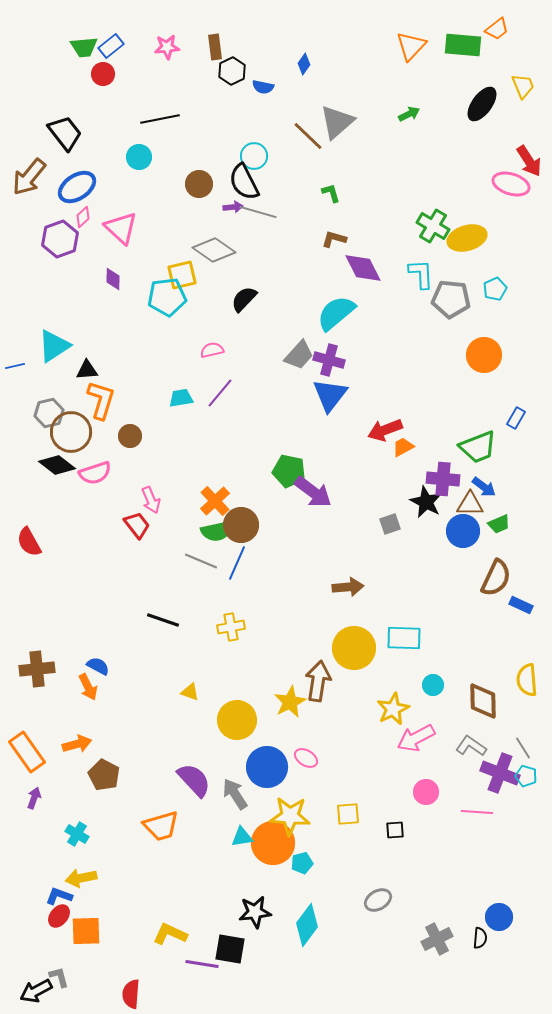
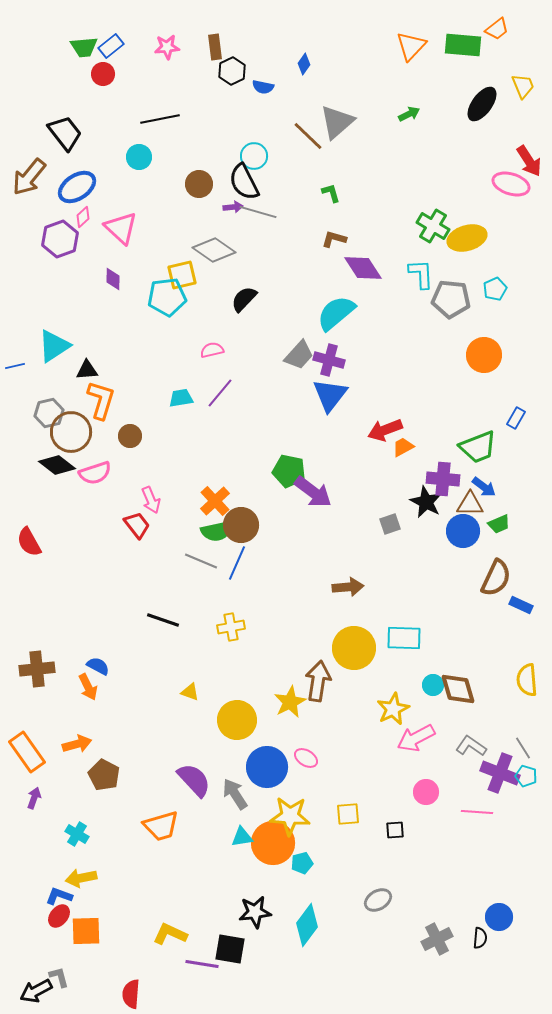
purple diamond at (363, 268): rotated 6 degrees counterclockwise
brown diamond at (483, 701): moved 25 px left, 12 px up; rotated 15 degrees counterclockwise
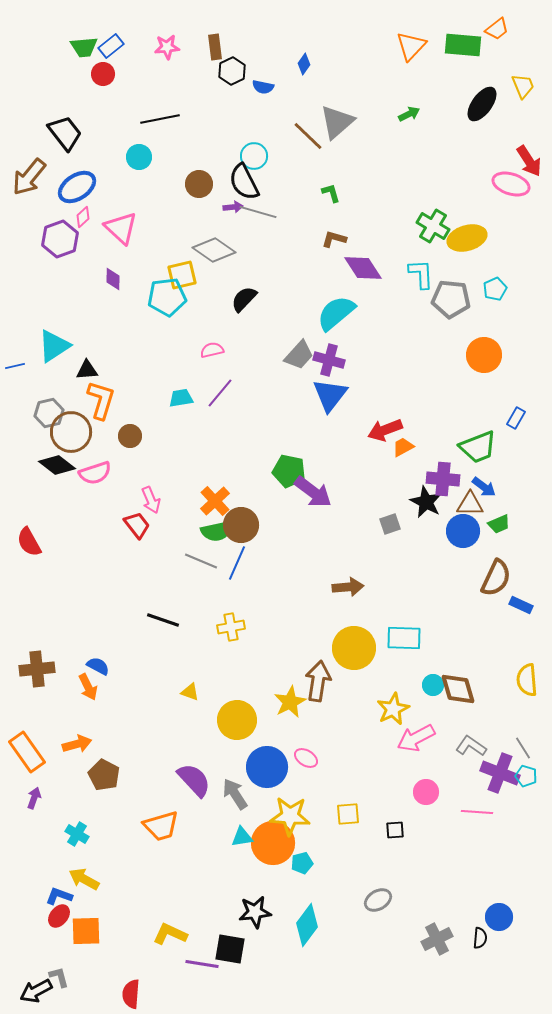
yellow arrow at (81, 878): moved 3 px right, 1 px down; rotated 40 degrees clockwise
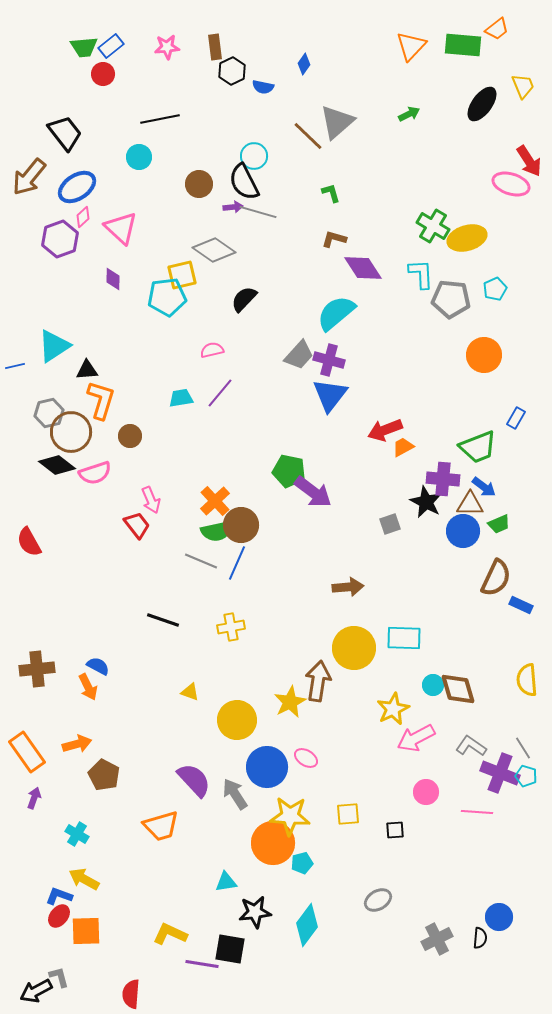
cyan triangle at (242, 837): moved 16 px left, 45 px down
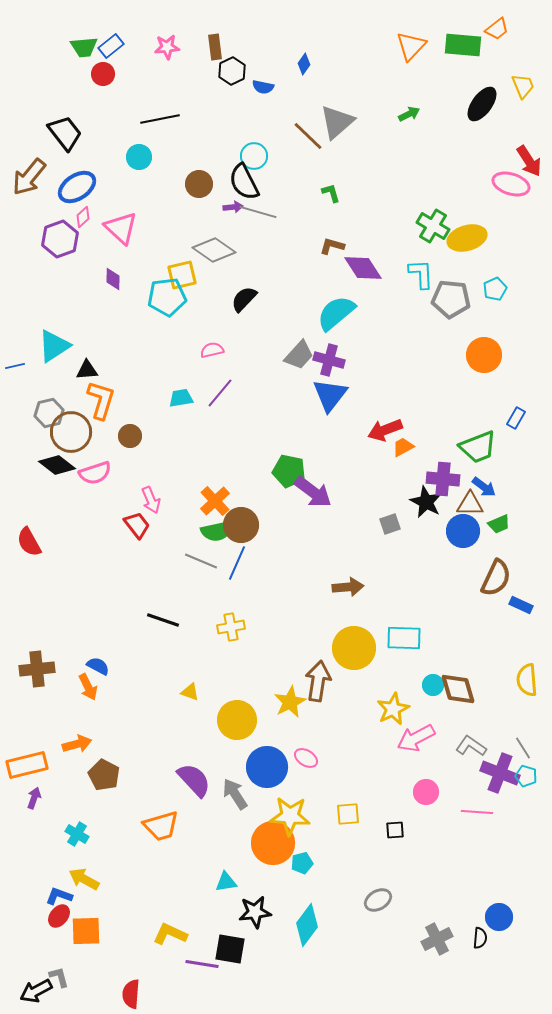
brown L-shape at (334, 239): moved 2 px left, 7 px down
orange rectangle at (27, 752): moved 13 px down; rotated 69 degrees counterclockwise
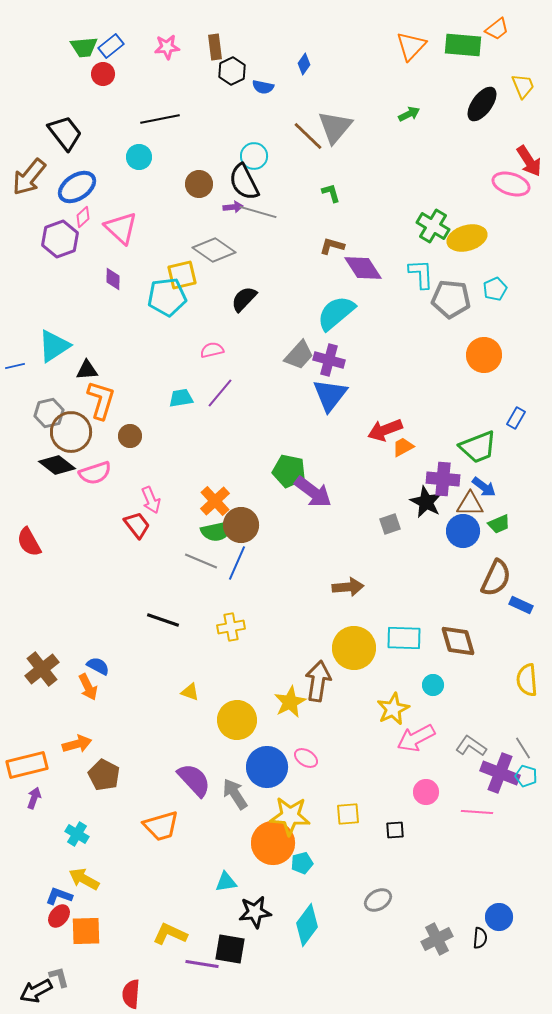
gray triangle at (337, 122): moved 2 px left, 5 px down; rotated 9 degrees counterclockwise
brown cross at (37, 669): moved 5 px right; rotated 32 degrees counterclockwise
brown diamond at (458, 689): moved 48 px up
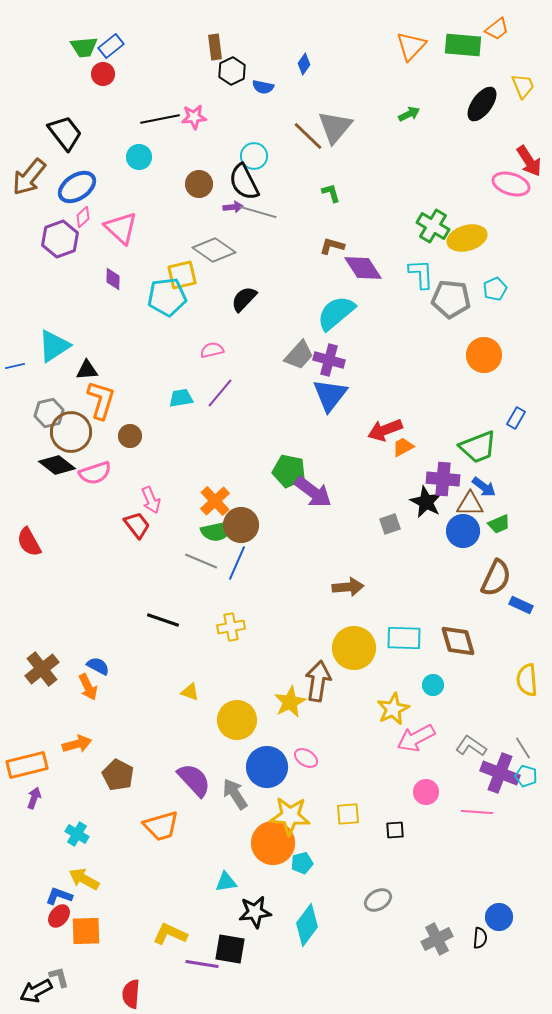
pink star at (167, 47): moved 27 px right, 70 px down
brown pentagon at (104, 775): moved 14 px right
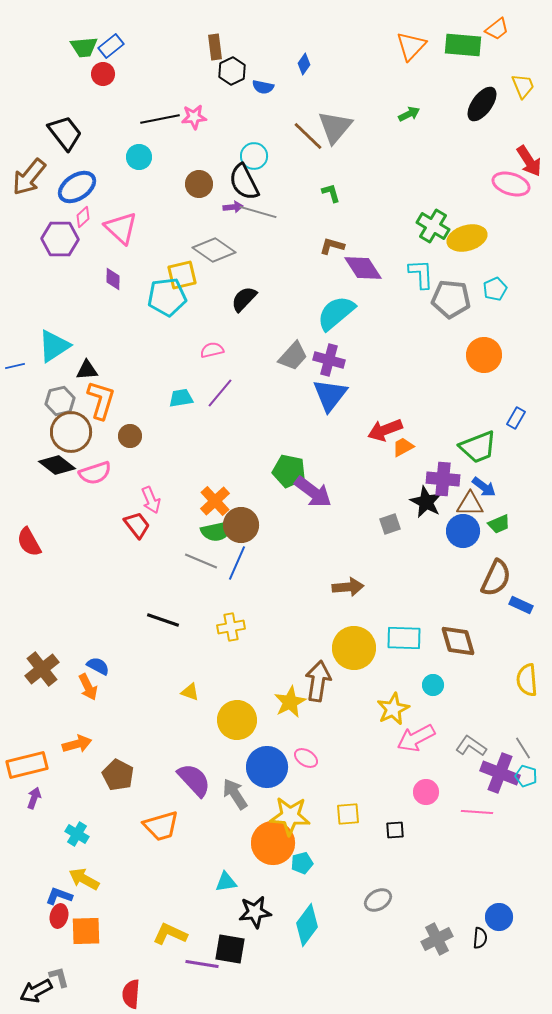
purple hexagon at (60, 239): rotated 21 degrees clockwise
gray trapezoid at (299, 355): moved 6 px left, 1 px down
gray hexagon at (49, 413): moved 11 px right, 12 px up
red ellipse at (59, 916): rotated 25 degrees counterclockwise
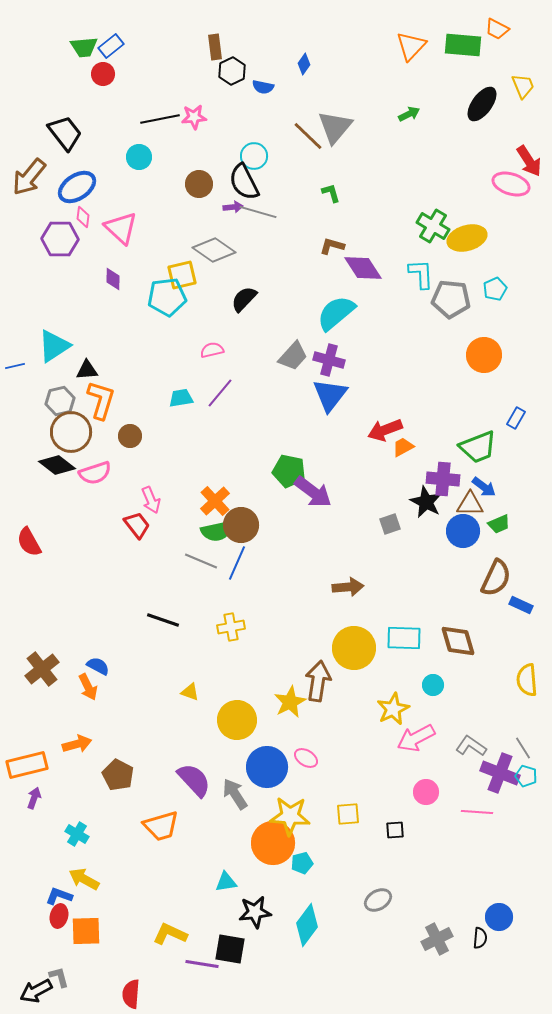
orange trapezoid at (497, 29): rotated 65 degrees clockwise
pink diamond at (83, 217): rotated 40 degrees counterclockwise
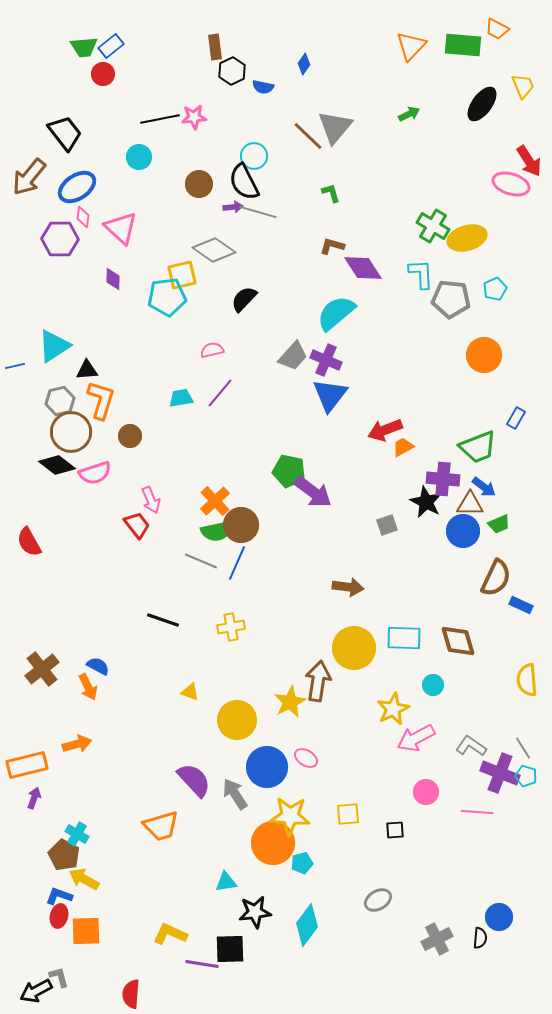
purple cross at (329, 360): moved 3 px left; rotated 8 degrees clockwise
gray square at (390, 524): moved 3 px left, 1 px down
brown arrow at (348, 587): rotated 12 degrees clockwise
brown pentagon at (118, 775): moved 54 px left, 80 px down
black square at (230, 949): rotated 12 degrees counterclockwise
